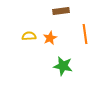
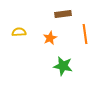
brown rectangle: moved 2 px right, 3 px down
yellow semicircle: moved 10 px left, 4 px up
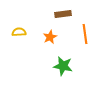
orange star: moved 1 px up
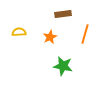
orange line: rotated 24 degrees clockwise
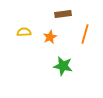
yellow semicircle: moved 5 px right
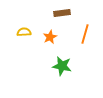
brown rectangle: moved 1 px left, 1 px up
green star: moved 1 px left
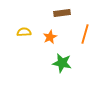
green star: moved 3 px up
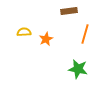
brown rectangle: moved 7 px right, 2 px up
orange star: moved 4 px left, 2 px down
green star: moved 16 px right, 6 px down
